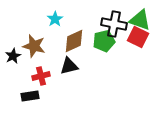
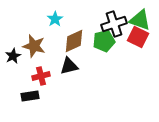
black cross: rotated 30 degrees counterclockwise
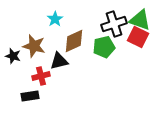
green pentagon: moved 6 px down
black star: rotated 28 degrees counterclockwise
black triangle: moved 10 px left, 5 px up
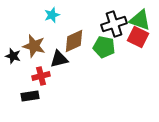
cyan star: moved 3 px left, 4 px up; rotated 14 degrees clockwise
green pentagon: rotated 25 degrees clockwise
black triangle: moved 2 px up
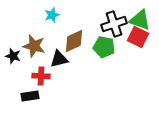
red cross: rotated 18 degrees clockwise
